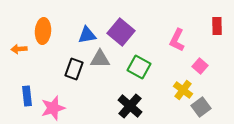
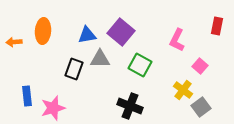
red rectangle: rotated 12 degrees clockwise
orange arrow: moved 5 px left, 7 px up
green square: moved 1 px right, 2 px up
black cross: rotated 20 degrees counterclockwise
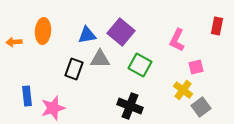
pink square: moved 4 px left, 1 px down; rotated 35 degrees clockwise
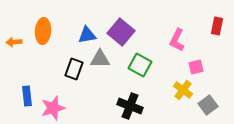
gray square: moved 7 px right, 2 px up
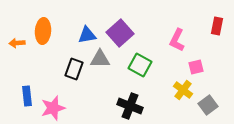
purple square: moved 1 px left, 1 px down; rotated 8 degrees clockwise
orange arrow: moved 3 px right, 1 px down
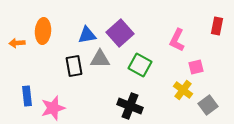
black rectangle: moved 3 px up; rotated 30 degrees counterclockwise
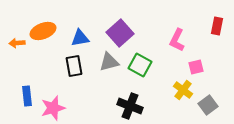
orange ellipse: rotated 65 degrees clockwise
blue triangle: moved 7 px left, 3 px down
gray triangle: moved 9 px right, 3 px down; rotated 15 degrees counterclockwise
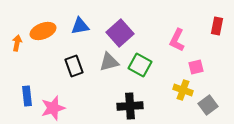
blue triangle: moved 12 px up
orange arrow: rotated 105 degrees clockwise
black rectangle: rotated 10 degrees counterclockwise
yellow cross: rotated 18 degrees counterclockwise
black cross: rotated 25 degrees counterclockwise
